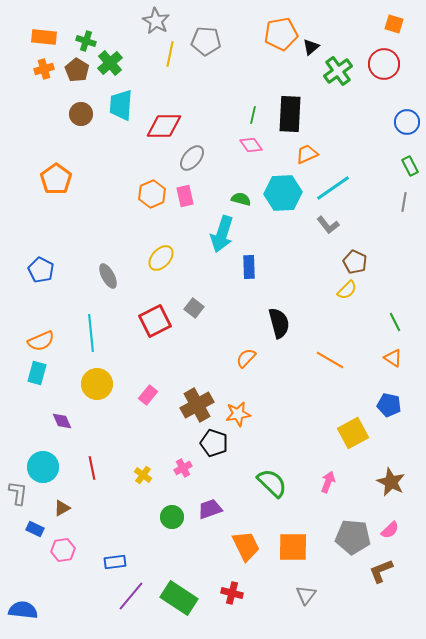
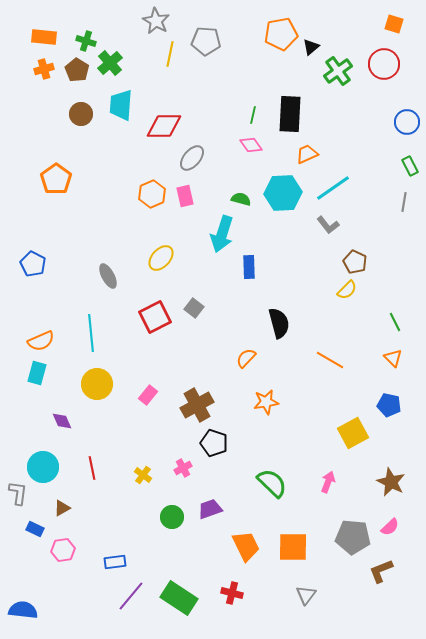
blue pentagon at (41, 270): moved 8 px left, 6 px up
red square at (155, 321): moved 4 px up
orange triangle at (393, 358): rotated 12 degrees clockwise
orange star at (238, 414): moved 28 px right, 12 px up
pink semicircle at (390, 530): moved 3 px up
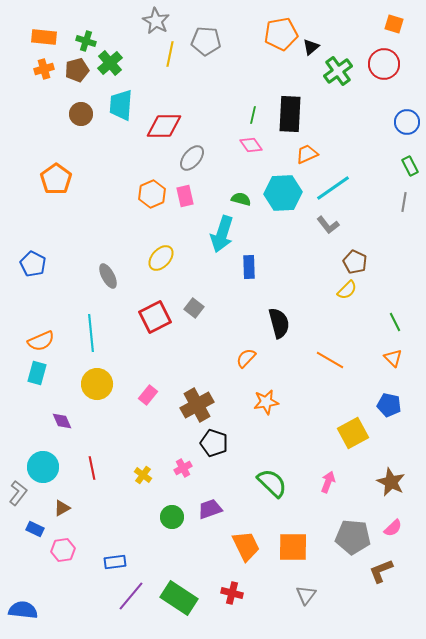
brown pentagon at (77, 70): rotated 25 degrees clockwise
gray L-shape at (18, 493): rotated 30 degrees clockwise
pink semicircle at (390, 527): moved 3 px right, 1 px down
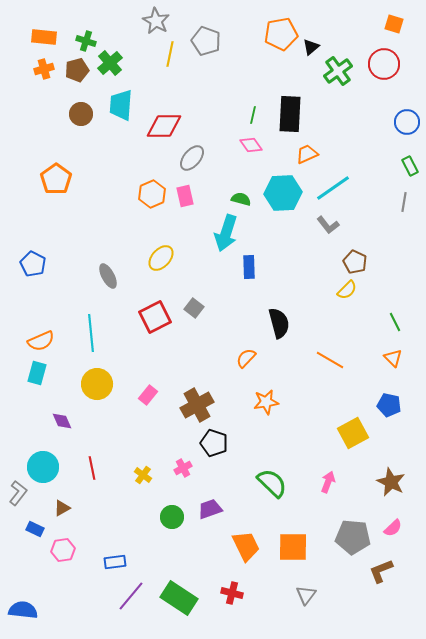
gray pentagon at (206, 41): rotated 16 degrees clockwise
cyan arrow at (222, 234): moved 4 px right, 1 px up
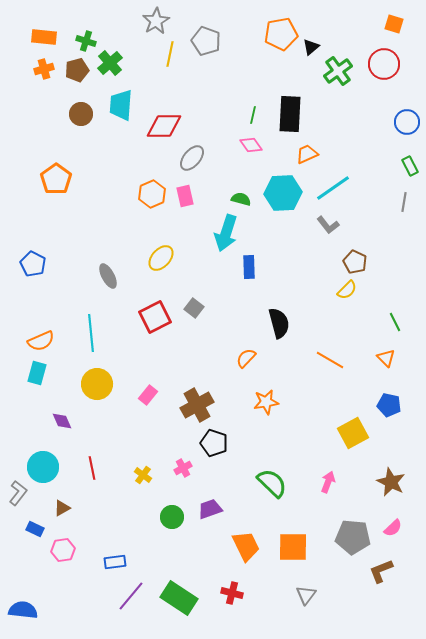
gray star at (156, 21): rotated 12 degrees clockwise
orange triangle at (393, 358): moved 7 px left
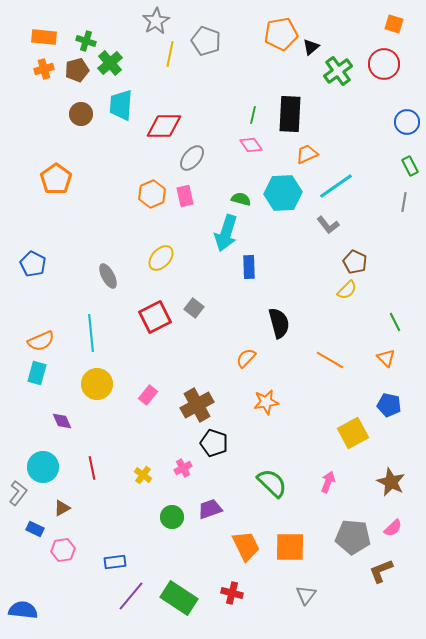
cyan line at (333, 188): moved 3 px right, 2 px up
orange square at (293, 547): moved 3 px left
